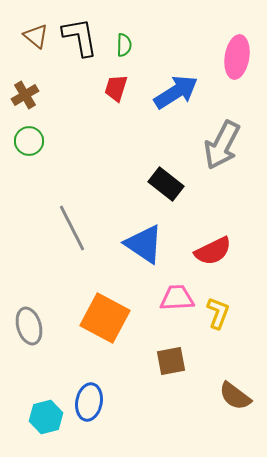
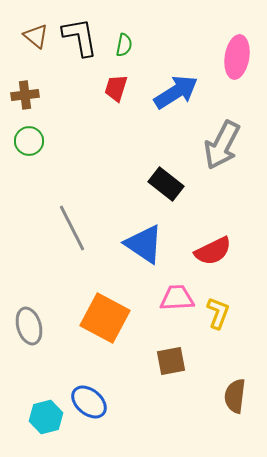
green semicircle: rotated 10 degrees clockwise
brown cross: rotated 24 degrees clockwise
brown semicircle: rotated 60 degrees clockwise
blue ellipse: rotated 60 degrees counterclockwise
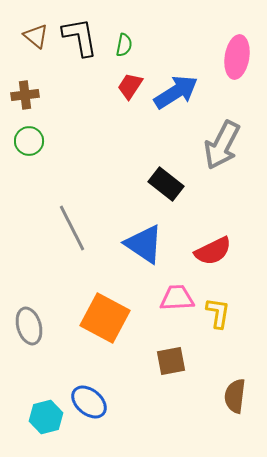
red trapezoid: moved 14 px right, 2 px up; rotated 16 degrees clockwise
yellow L-shape: rotated 12 degrees counterclockwise
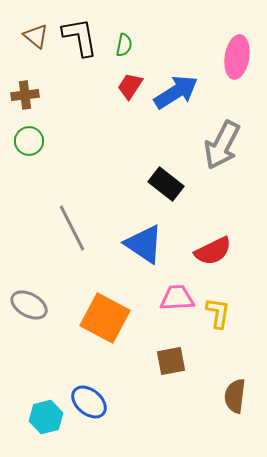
gray ellipse: moved 21 px up; rotated 45 degrees counterclockwise
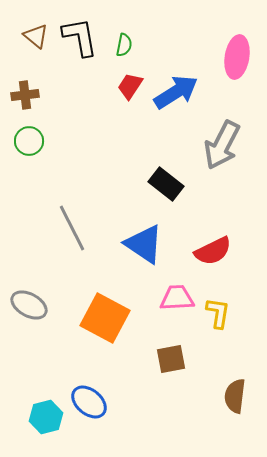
brown square: moved 2 px up
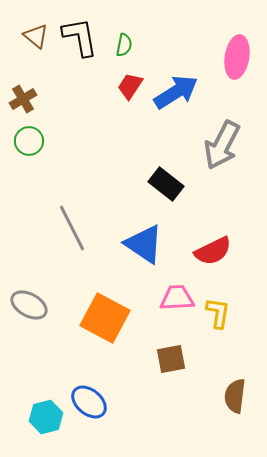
brown cross: moved 2 px left, 4 px down; rotated 24 degrees counterclockwise
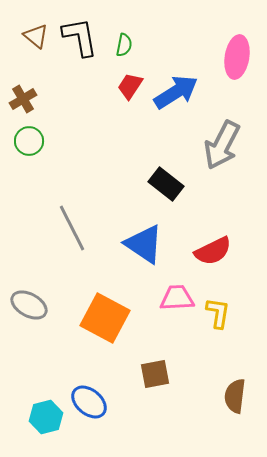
brown square: moved 16 px left, 15 px down
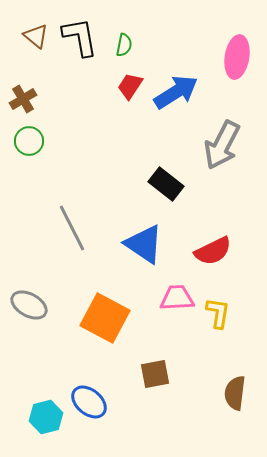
brown semicircle: moved 3 px up
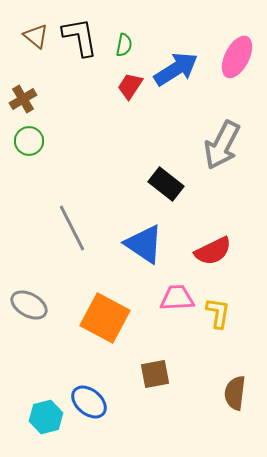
pink ellipse: rotated 18 degrees clockwise
blue arrow: moved 23 px up
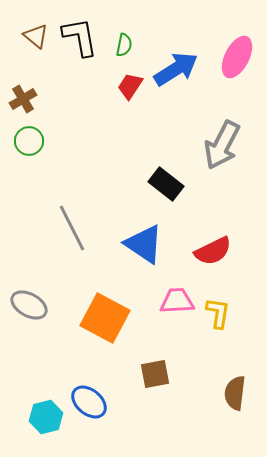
pink trapezoid: moved 3 px down
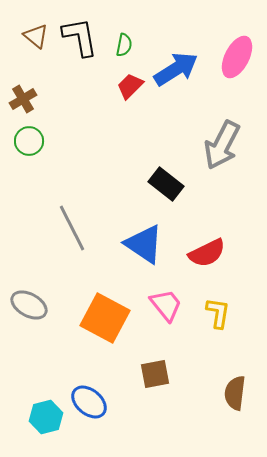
red trapezoid: rotated 12 degrees clockwise
red semicircle: moved 6 px left, 2 px down
pink trapezoid: moved 11 px left, 4 px down; rotated 54 degrees clockwise
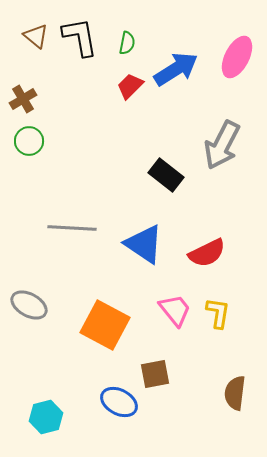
green semicircle: moved 3 px right, 2 px up
black rectangle: moved 9 px up
gray line: rotated 60 degrees counterclockwise
pink trapezoid: moved 9 px right, 5 px down
orange square: moved 7 px down
blue ellipse: moved 30 px right; rotated 12 degrees counterclockwise
